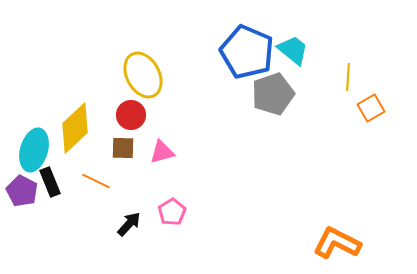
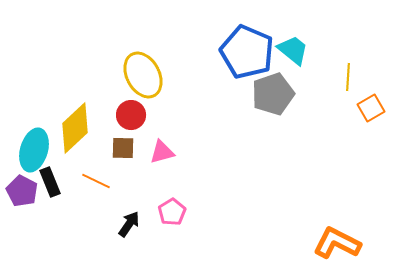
black arrow: rotated 8 degrees counterclockwise
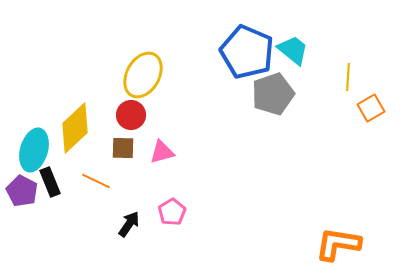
yellow ellipse: rotated 57 degrees clockwise
orange L-shape: moved 1 px right, 1 px down; rotated 18 degrees counterclockwise
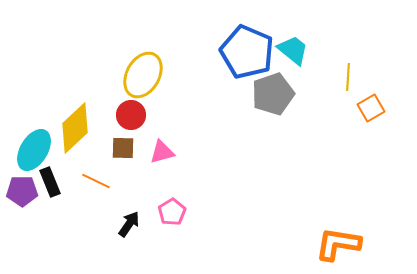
cyan ellipse: rotated 15 degrees clockwise
purple pentagon: rotated 28 degrees counterclockwise
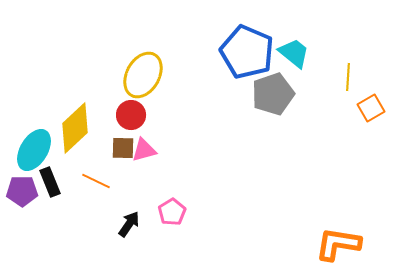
cyan trapezoid: moved 1 px right, 3 px down
pink triangle: moved 18 px left, 2 px up
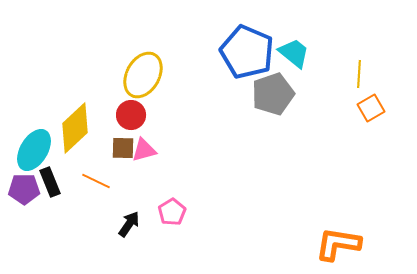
yellow line: moved 11 px right, 3 px up
purple pentagon: moved 2 px right, 2 px up
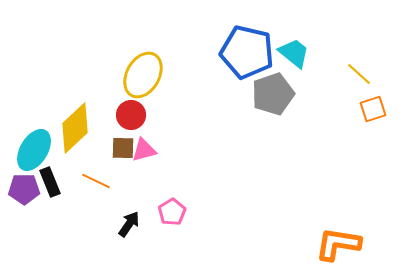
blue pentagon: rotated 10 degrees counterclockwise
yellow line: rotated 52 degrees counterclockwise
orange square: moved 2 px right, 1 px down; rotated 12 degrees clockwise
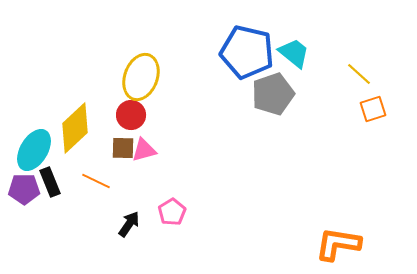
yellow ellipse: moved 2 px left, 2 px down; rotated 9 degrees counterclockwise
